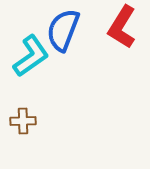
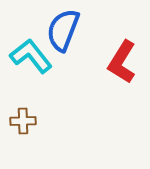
red L-shape: moved 35 px down
cyan L-shape: rotated 93 degrees counterclockwise
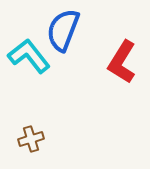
cyan L-shape: moved 2 px left
brown cross: moved 8 px right, 18 px down; rotated 15 degrees counterclockwise
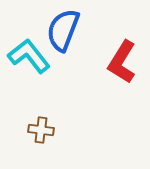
brown cross: moved 10 px right, 9 px up; rotated 25 degrees clockwise
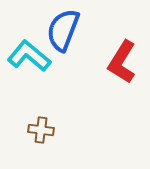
cyan L-shape: rotated 12 degrees counterclockwise
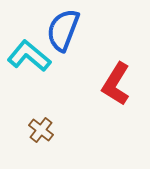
red L-shape: moved 6 px left, 22 px down
brown cross: rotated 30 degrees clockwise
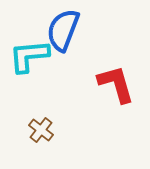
cyan L-shape: rotated 45 degrees counterclockwise
red L-shape: rotated 132 degrees clockwise
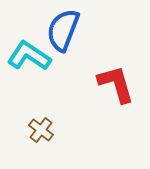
cyan L-shape: rotated 39 degrees clockwise
